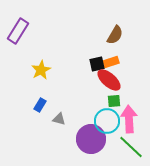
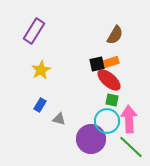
purple rectangle: moved 16 px right
green square: moved 2 px left, 1 px up; rotated 16 degrees clockwise
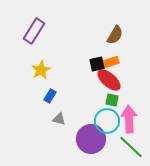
blue rectangle: moved 10 px right, 9 px up
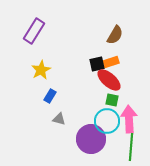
green line: rotated 52 degrees clockwise
